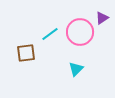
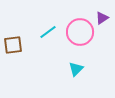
cyan line: moved 2 px left, 2 px up
brown square: moved 13 px left, 8 px up
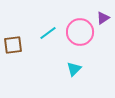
purple triangle: moved 1 px right
cyan line: moved 1 px down
cyan triangle: moved 2 px left
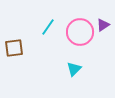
purple triangle: moved 7 px down
cyan line: moved 6 px up; rotated 18 degrees counterclockwise
brown square: moved 1 px right, 3 px down
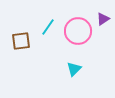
purple triangle: moved 6 px up
pink circle: moved 2 px left, 1 px up
brown square: moved 7 px right, 7 px up
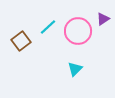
cyan line: rotated 12 degrees clockwise
brown square: rotated 30 degrees counterclockwise
cyan triangle: moved 1 px right
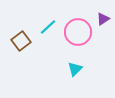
pink circle: moved 1 px down
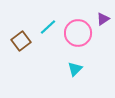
pink circle: moved 1 px down
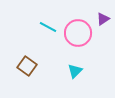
cyan line: rotated 72 degrees clockwise
brown square: moved 6 px right, 25 px down; rotated 18 degrees counterclockwise
cyan triangle: moved 2 px down
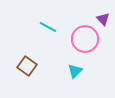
purple triangle: rotated 40 degrees counterclockwise
pink circle: moved 7 px right, 6 px down
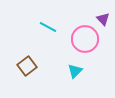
brown square: rotated 18 degrees clockwise
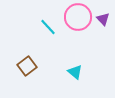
cyan line: rotated 18 degrees clockwise
pink circle: moved 7 px left, 22 px up
cyan triangle: moved 1 px down; rotated 35 degrees counterclockwise
